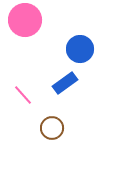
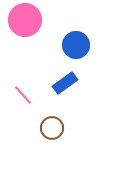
blue circle: moved 4 px left, 4 px up
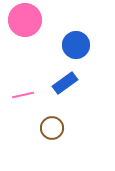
pink line: rotated 60 degrees counterclockwise
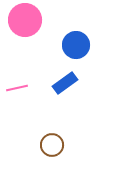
pink line: moved 6 px left, 7 px up
brown circle: moved 17 px down
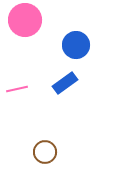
pink line: moved 1 px down
brown circle: moved 7 px left, 7 px down
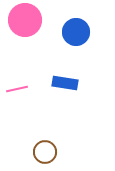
blue circle: moved 13 px up
blue rectangle: rotated 45 degrees clockwise
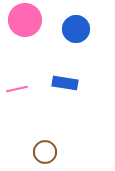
blue circle: moved 3 px up
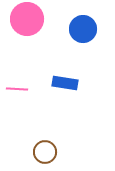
pink circle: moved 2 px right, 1 px up
blue circle: moved 7 px right
pink line: rotated 15 degrees clockwise
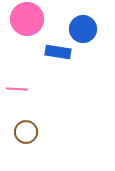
blue rectangle: moved 7 px left, 31 px up
brown circle: moved 19 px left, 20 px up
